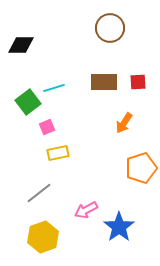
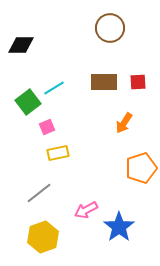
cyan line: rotated 15 degrees counterclockwise
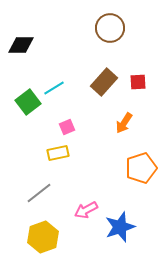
brown rectangle: rotated 48 degrees counterclockwise
pink square: moved 20 px right
blue star: moved 1 px right; rotated 16 degrees clockwise
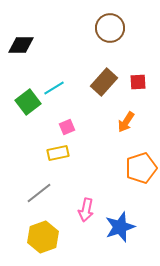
orange arrow: moved 2 px right, 1 px up
pink arrow: rotated 50 degrees counterclockwise
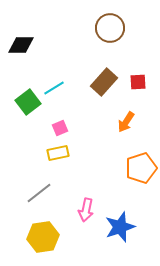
pink square: moved 7 px left, 1 px down
yellow hexagon: rotated 12 degrees clockwise
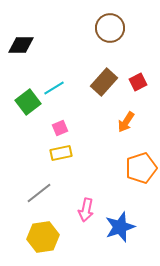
red square: rotated 24 degrees counterclockwise
yellow rectangle: moved 3 px right
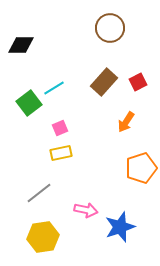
green square: moved 1 px right, 1 px down
pink arrow: rotated 90 degrees counterclockwise
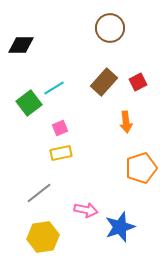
orange arrow: rotated 40 degrees counterclockwise
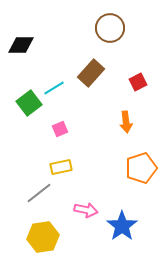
brown rectangle: moved 13 px left, 9 px up
pink square: moved 1 px down
yellow rectangle: moved 14 px down
blue star: moved 2 px right, 1 px up; rotated 16 degrees counterclockwise
